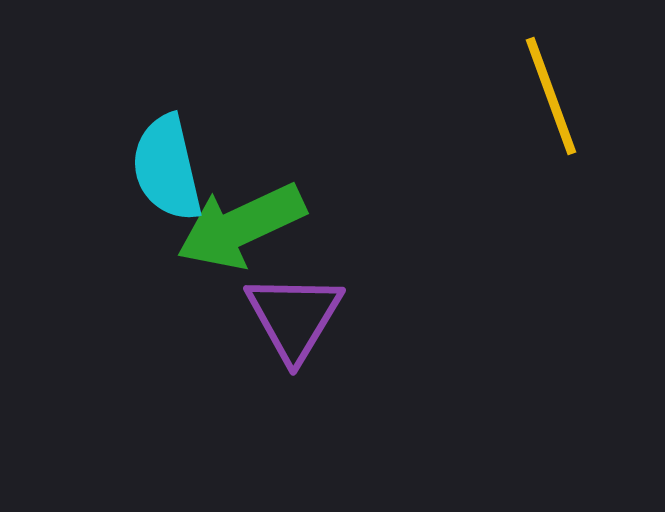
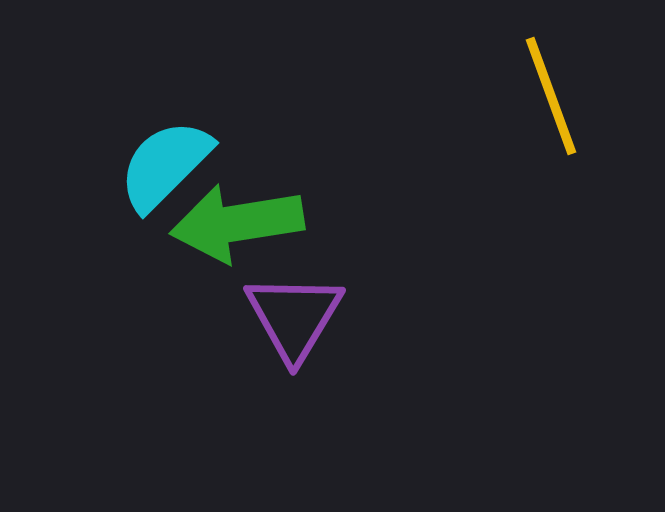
cyan semicircle: moved 2 px left, 3 px up; rotated 58 degrees clockwise
green arrow: moved 4 px left, 3 px up; rotated 16 degrees clockwise
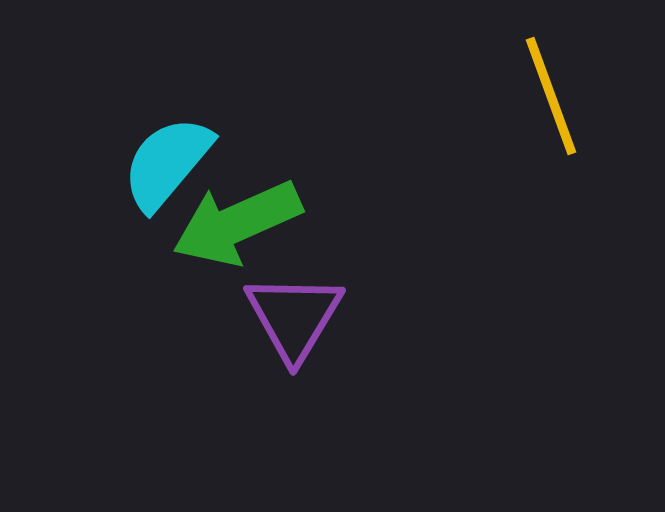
cyan semicircle: moved 2 px right, 2 px up; rotated 5 degrees counterclockwise
green arrow: rotated 15 degrees counterclockwise
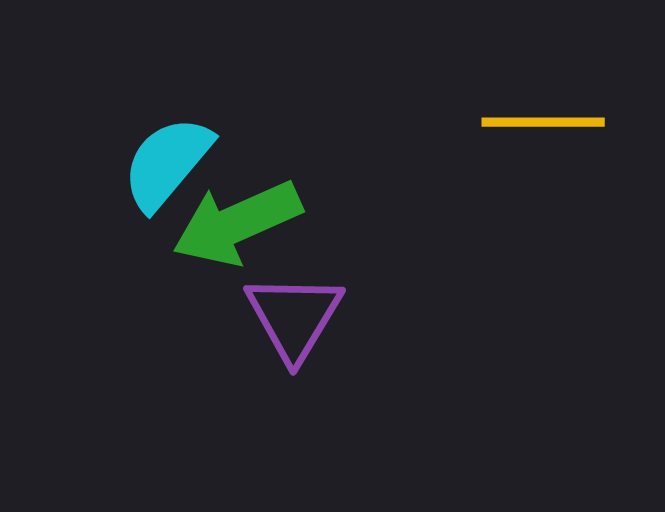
yellow line: moved 8 px left, 26 px down; rotated 70 degrees counterclockwise
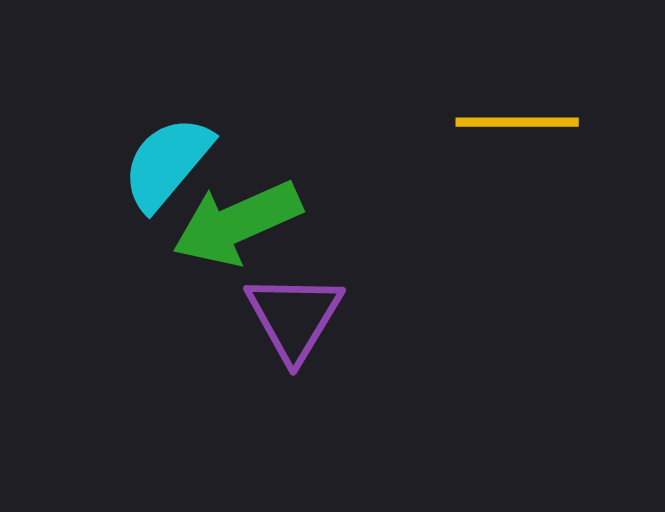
yellow line: moved 26 px left
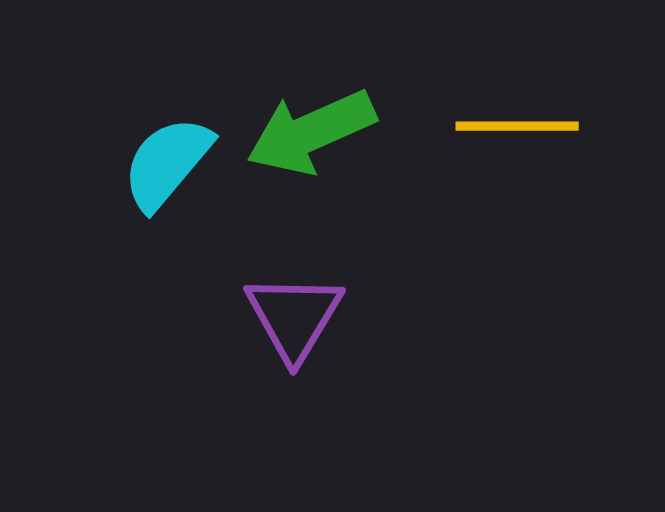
yellow line: moved 4 px down
green arrow: moved 74 px right, 91 px up
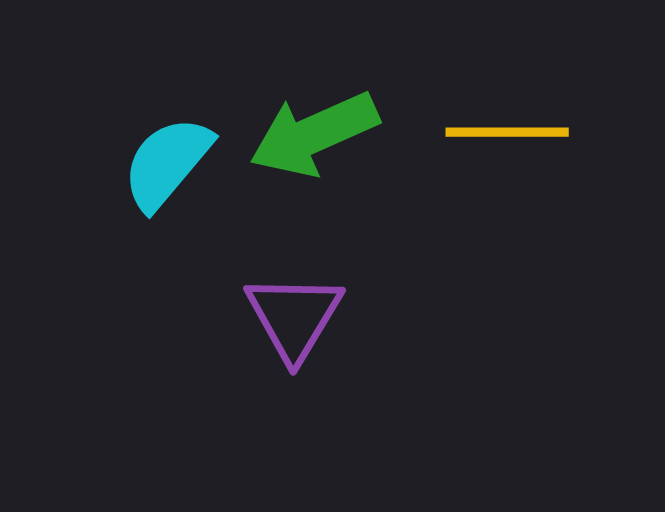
yellow line: moved 10 px left, 6 px down
green arrow: moved 3 px right, 2 px down
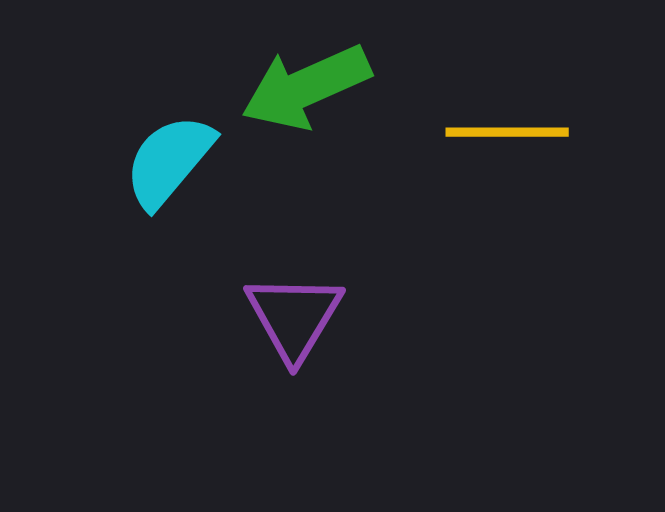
green arrow: moved 8 px left, 47 px up
cyan semicircle: moved 2 px right, 2 px up
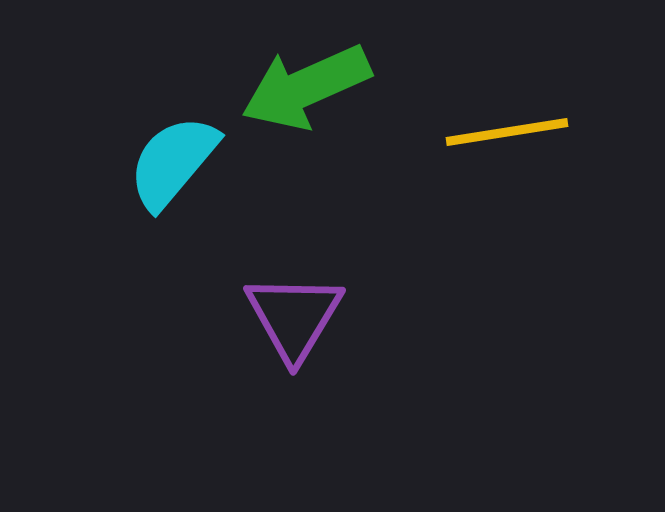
yellow line: rotated 9 degrees counterclockwise
cyan semicircle: moved 4 px right, 1 px down
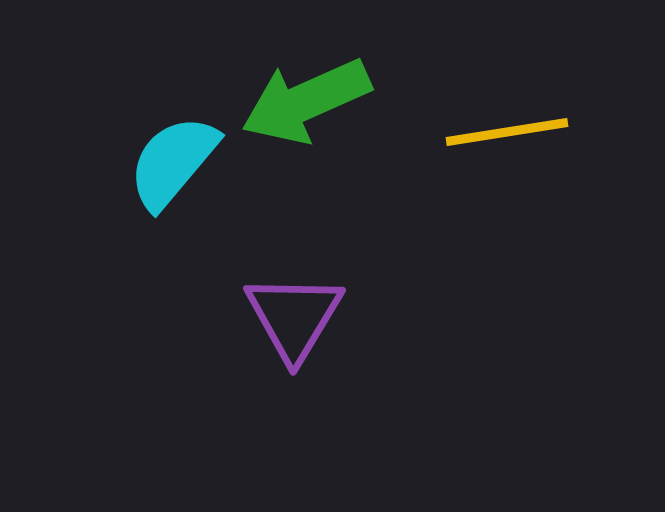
green arrow: moved 14 px down
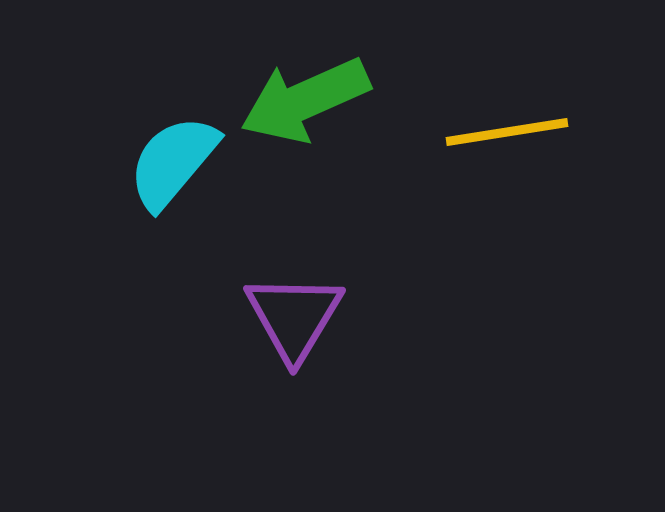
green arrow: moved 1 px left, 1 px up
